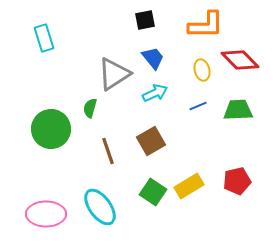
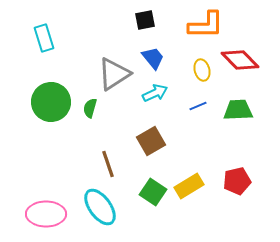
green circle: moved 27 px up
brown line: moved 13 px down
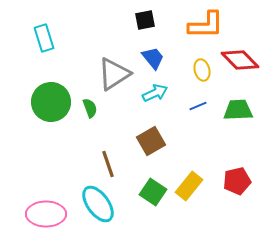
green semicircle: rotated 144 degrees clockwise
yellow rectangle: rotated 20 degrees counterclockwise
cyan ellipse: moved 2 px left, 3 px up
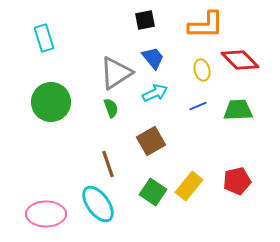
gray triangle: moved 2 px right, 1 px up
green semicircle: moved 21 px right
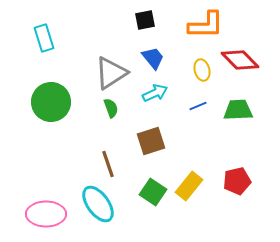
gray triangle: moved 5 px left
brown square: rotated 12 degrees clockwise
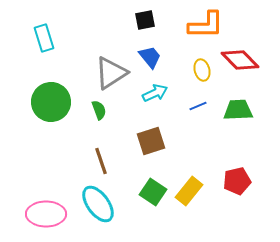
blue trapezoid: moved 3 px left, 1 px up
green semicircle: moved 12 px left, 2 px down
brown line: moved 7 px left, 3 px up
yellow rectangle: moved 5 px down
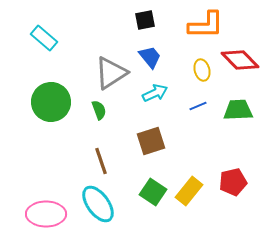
cyan rectangle: rotated 32 degrees counterclockwise
red pentagon: moved 4 px left, 1 px down
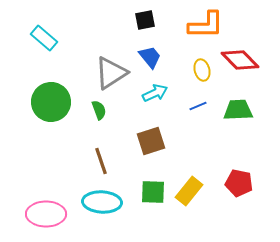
red pentagon: moved 6 px right, 1 px down; rotated 24 degrees clockwise
green square: rotated 32 degrees counterclockwise
cyan ellipse: moved 4 px right, 2 px up; rotated 51 degrees counterclockwise
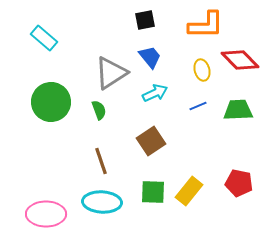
brown square: rotated 16 degrees counterclockwise
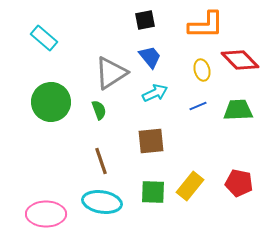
brown square: rotated 28 degrees clockwise
yellow rectangle: moved 1 px right, 5 px up
cyan ellipse: rotated 6 degrees clockwise
